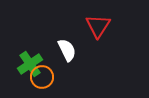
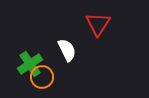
red triangle: moved 2 px up
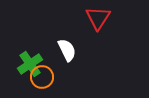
red triangle: moved 6 px up
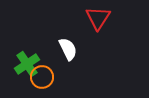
white semicircle: moved 1 px right, 1 px up
green cross: moved 3 px left
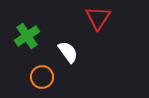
white semicircle: moved 3 px down; rotated 10 degrees counterclockwise
green cross: moved 28 px up
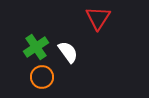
green cross: moved 9 px right, 11 px down
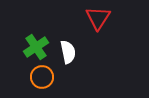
white semicircle: rotated 25 degrees clockwise
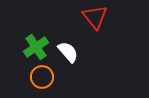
red triangle: moved 3 px left, 1 px up; rotated 12 degrees counterclockwise
white semicircle: rotated 30 degrees counterclockwise
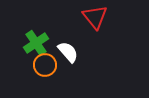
green cross: moved 4 px up
orange circle: moved 3 px right, 12 px up
